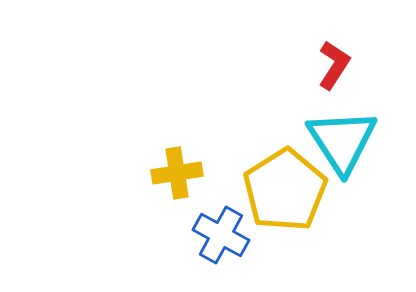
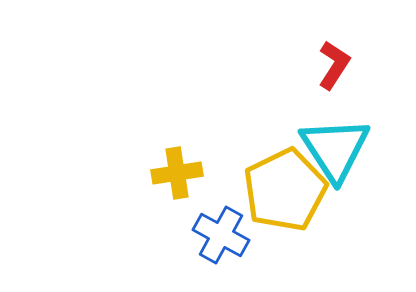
cyan triangle: moved 7 px left, 8 px down
yellow pentagon: rotated 6 degrees clockwise
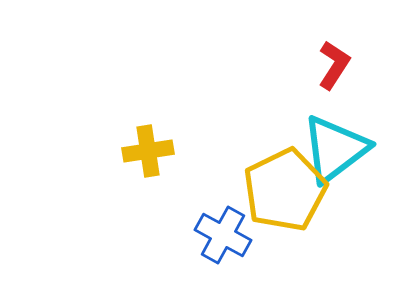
cyan triangle: rotated 26 degrees clockwise
yellow cross: moved 29 px left, 22 px up
blue cross: moved 2 px right
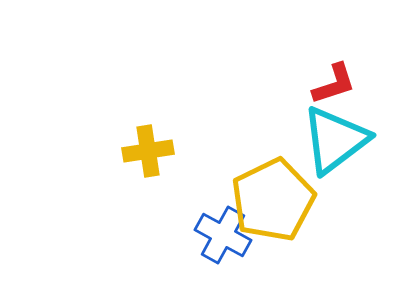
red L-shape: moved 19 px down; rotated 39 degrees clockwise
cyan triangle: moved 9 px up
yellow pentagon: moved 12 px left, 10 px down
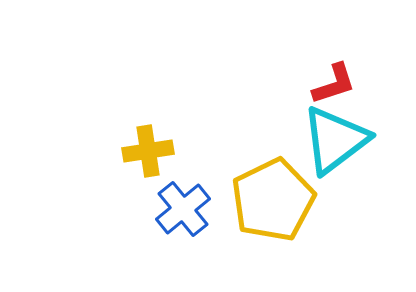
blue cross: moved 40 px left, 26 px up; rotated 22 degrees clockwise
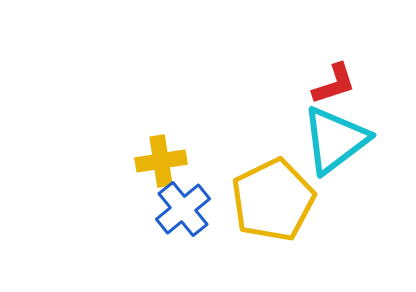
yellow cross: moved 13 px right, 10 px down
